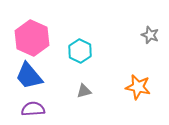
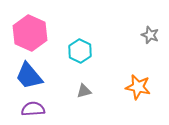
pink hexagon: moved 2 px left, 5 px up
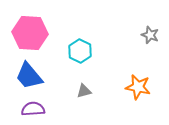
pink hexagon: rotated 20 degrees counterclockwise
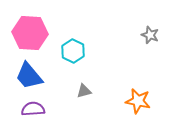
cyan hexagon: moved 7 px left
orange star: moved 14 px down
